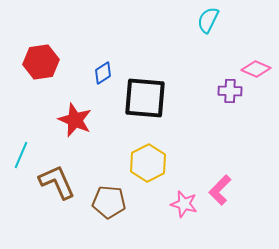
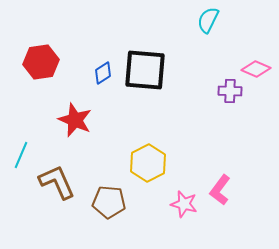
black square: moved 28 px up
pink L-shape: rotated 8 degrees counterclockwise
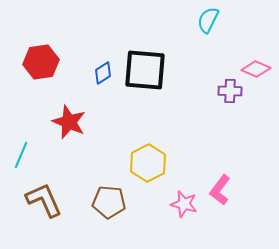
red star: moved 6 px left, 2 px down
brown L-shape: moved 13 px left, 18 px down
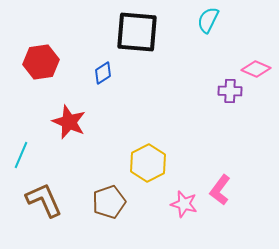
black square: moved 8 px left, 38 px up
brown pentagon: rotated 24 degrees counterclockwise
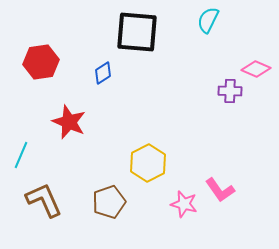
pink L-shape: rotated 72 degrees counterclockwise
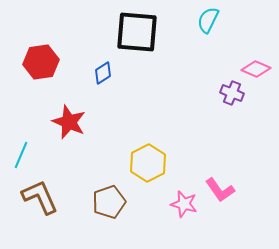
purple cross: moved 2 px right, 2 px down; rotated 20 degrees clockwise
brown L-shape: moved 4 px left, 3 px up
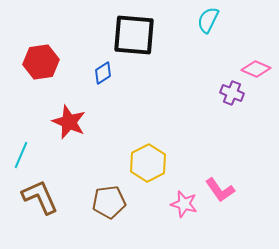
black square: moved 3 px left, 3 px down
brown pentagon: rotated 12 degrees clockwise
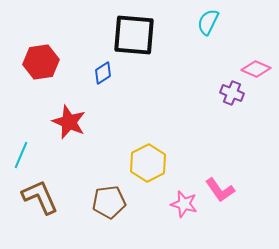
cyan semicircle: moved 2 px down
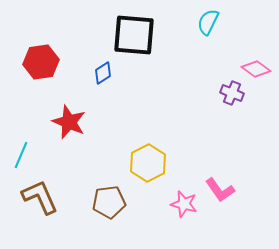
pink diamond: rotated 12 degrees clockwise
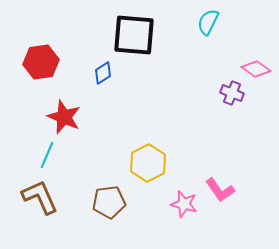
red star: moved 5 px left, 5 px up
cyan line: moved 26 px right
